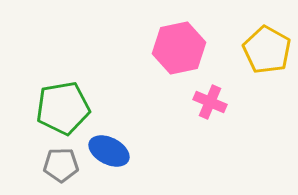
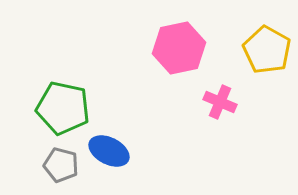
pink cross: moved 10 px right
green pentagon: rotated 22 degrees clockwise
gray pentagon: rotated 16 degrees clockwise
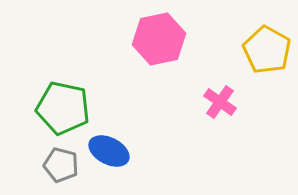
pink hexagon: moved 20 px left, 9 px up
pink cross: rotated 12 degrees clockwise
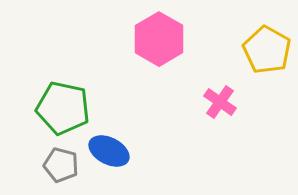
pink hexagon: rotated 18 degrees counterclockwise
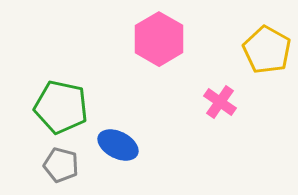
green pentagon: moved 2 px left, 1 px up
blue ellipse: moved 9 px right, 6 px up
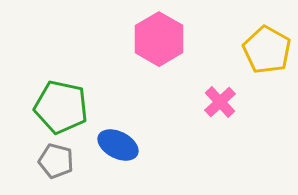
pink cross: rotated 12 degrees clockwise
gray pentagon: moved 5 px left, 4 px up
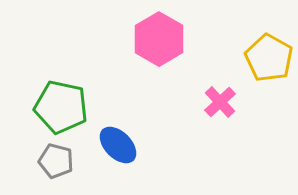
yellow pentagon: moved 2 px right, 8 px down
blue ellipse: rotated 18 degrees clockwise
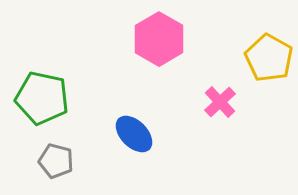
green pentagon: moved 19 px left, 9 px up
blue ellipse: moved 16 px right, 11 px up
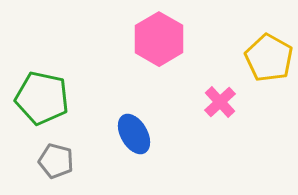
blue ellipse: rotated 15 degrees clockwise
